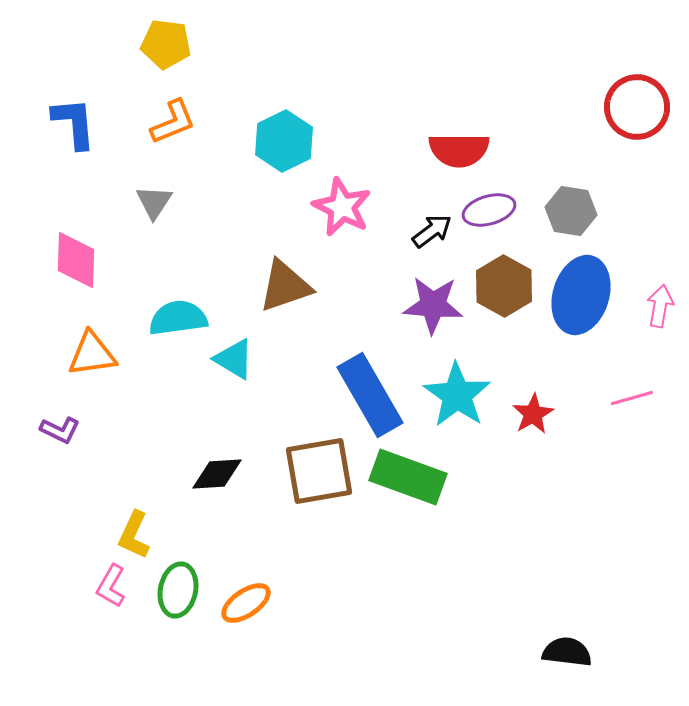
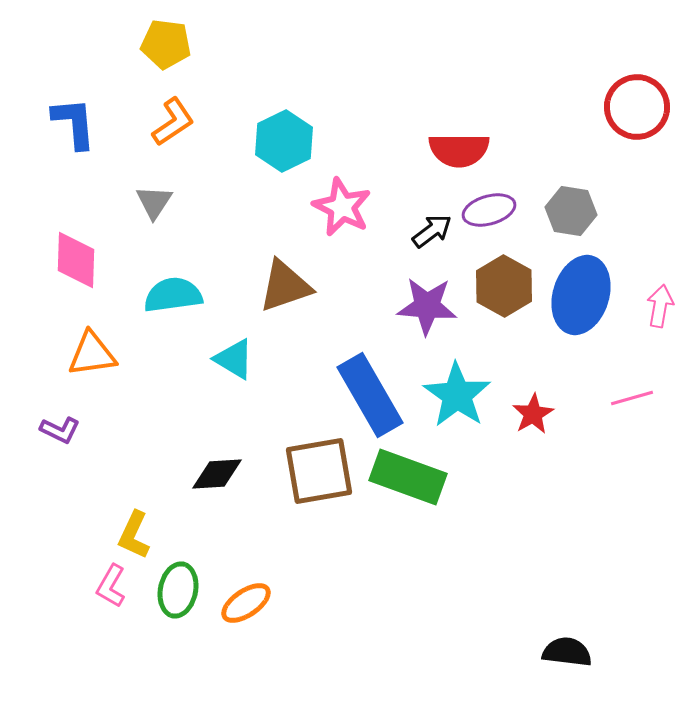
orange L-shape: rotated 12 degrees counterclockwise
purple star: moved 6 px left, 1 px down
cyan semicircle: moved 5 px left, 23 px up
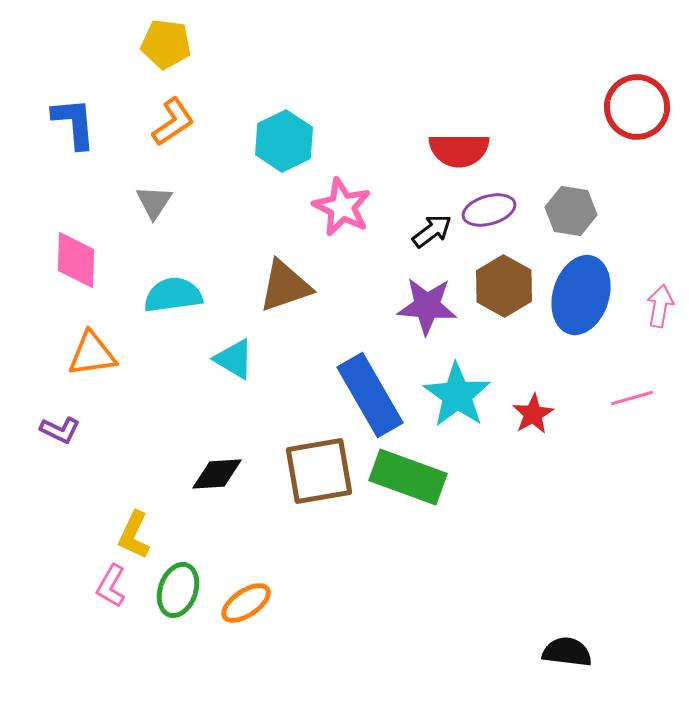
green ellipse: rotated 8 degrees clockwise
